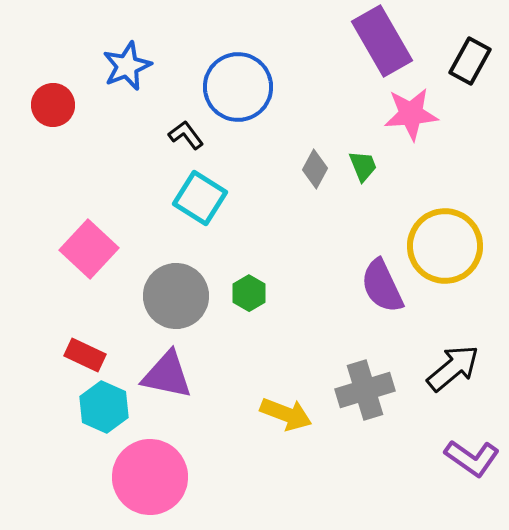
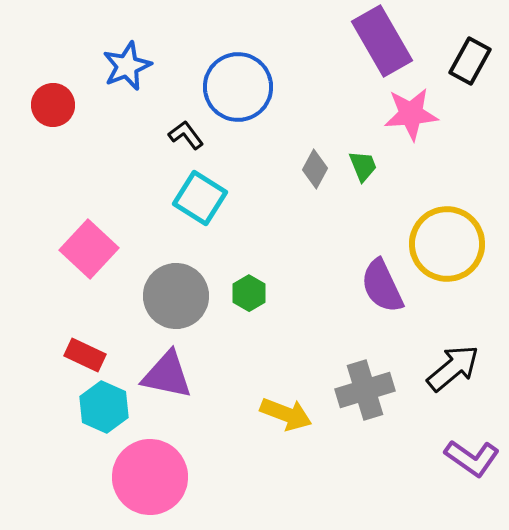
yellow circle: moved 2 px right, 2 px up
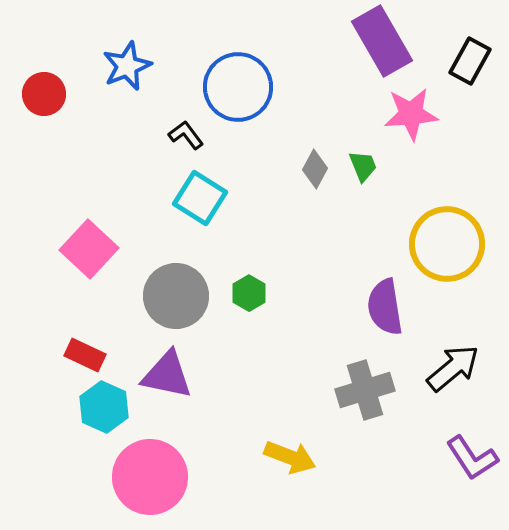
red circle: moved 9 px left, 11 px up
purple semicircle: moved 3 px right, 21 px down; rotated 16 degrees clockwise
yellow arrow: moved 4 px right, 43 px down
purple L-shape: rotated 22 degrees clockwise
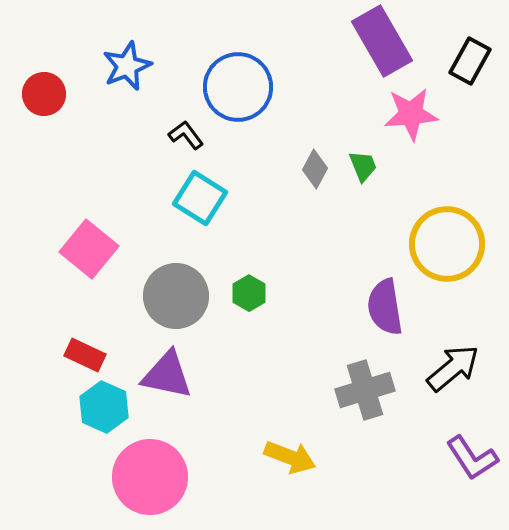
pink square: rotated 4 degrees counterclockwise
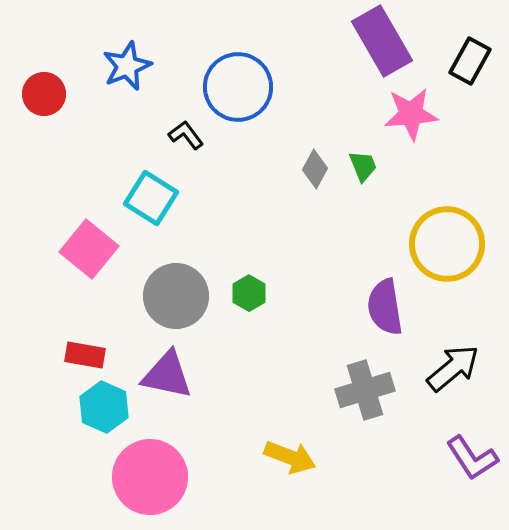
cyan square: moved 49 px left
red rectangle: rotated 15 degrees counterclockwise
